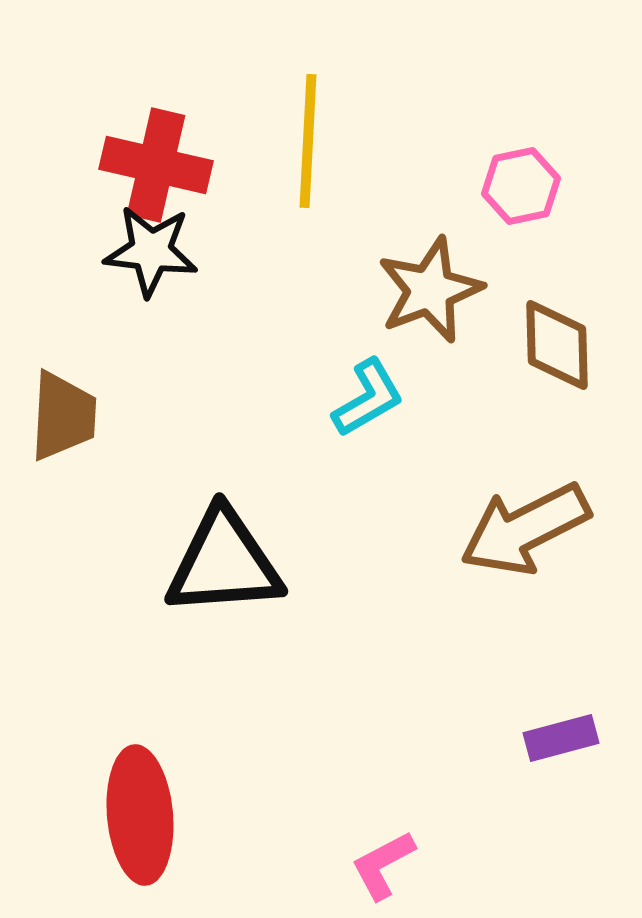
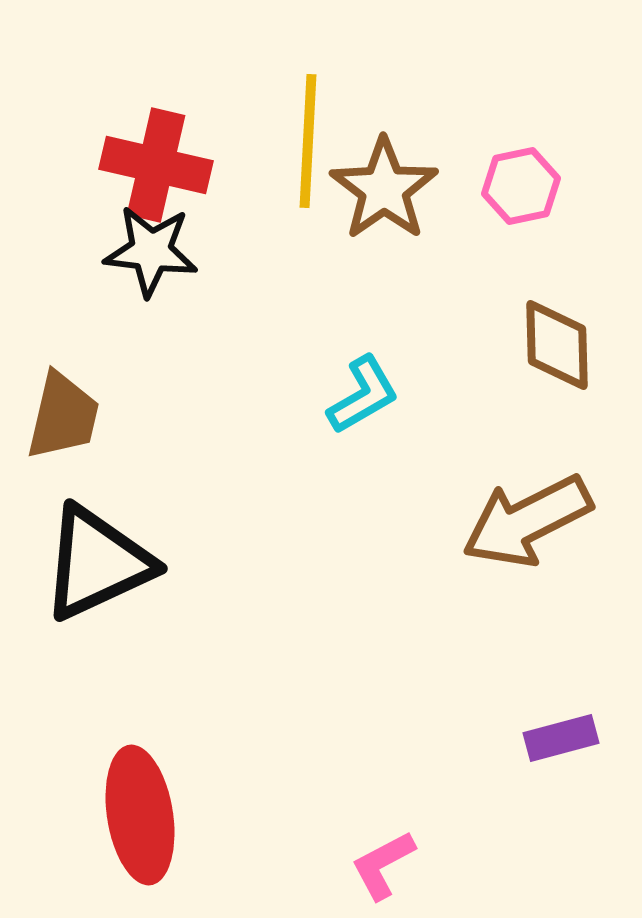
brown star: moved 46 px left, 101 px up; rotated 14 degrees counterclockwise
cyan L-shape: moved 5 px left, 3 px up
brown trapezoid: rotated 10 degrees clockwise
brown arrow: moved 2 px right, 8 px up
black triangle: moved 127 px left; rotated 21 degrees counterclockwise
red ellipse: rotated 4 degrees counterclockwise
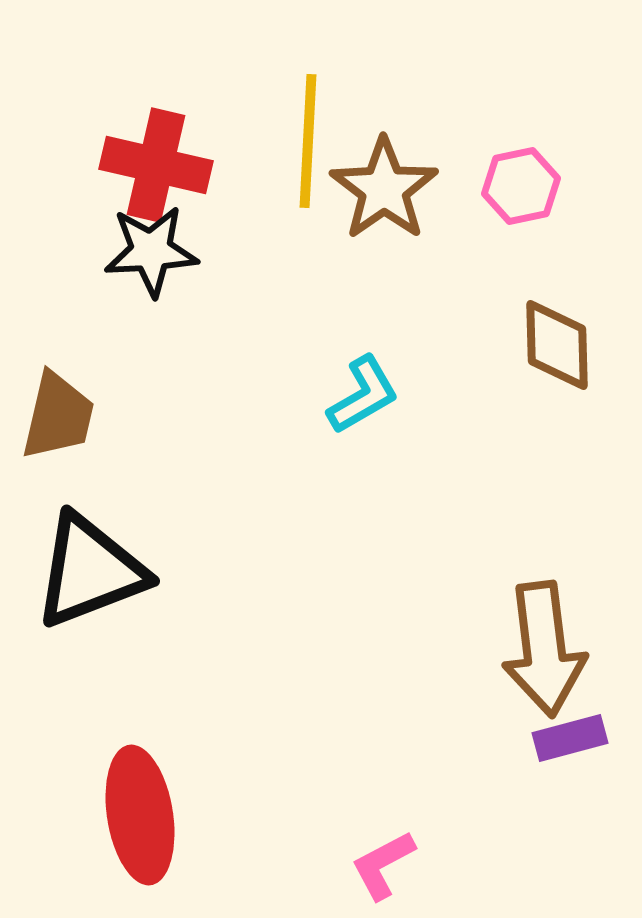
black star: rotated 10 degrees counterclockwise
brown trapezoid: moved 5 px left
brown arrow: moved 17 px right, 128 px down; rotated 70 degrees counterclockwise
black triangle: moved 7 px left, 8 px down; rotated 4 degrees clockwise
purple rectangle: moved 9 px right
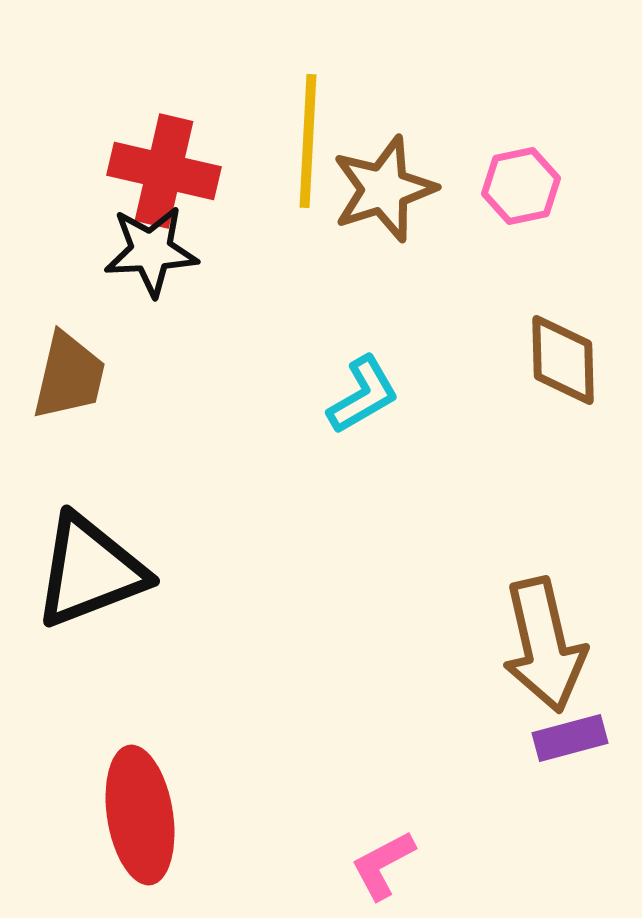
red cross: moved 8 px right, 6 px down
brown star: rotated 17 degrees clockwise
brown diamond: moved 6 px right, 15 px down
brown trapezoid: moved 11 px right, 40 px up
brown arrow: moved 4 px up; rotated 6 degrees counterclockwise
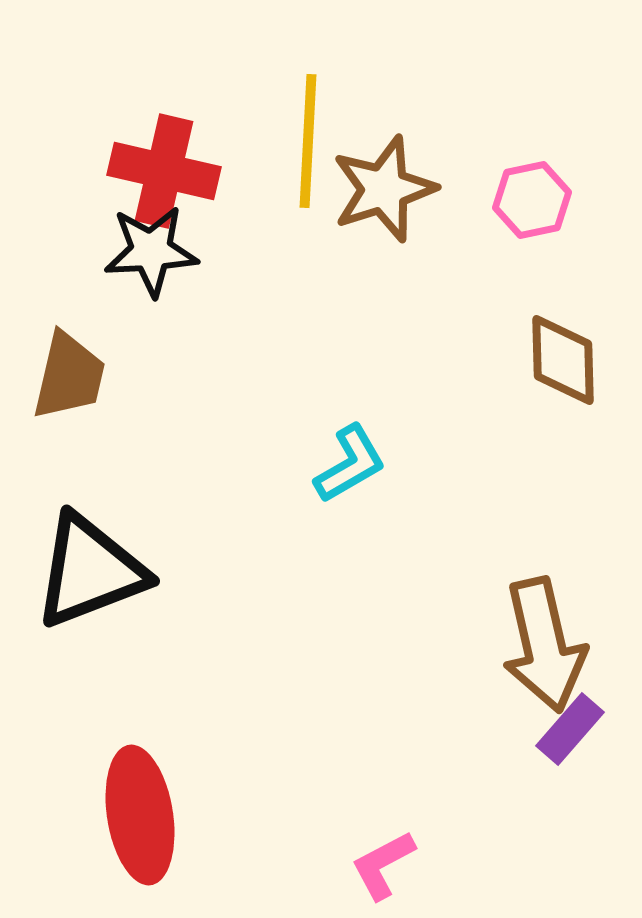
pink hexagon: moved 11 px right, 14 px down
cyan L-shape: moved 13 px left, 69 px down
purple rectangle: moved 9 px up; rotated 34 degrees counterclockwise
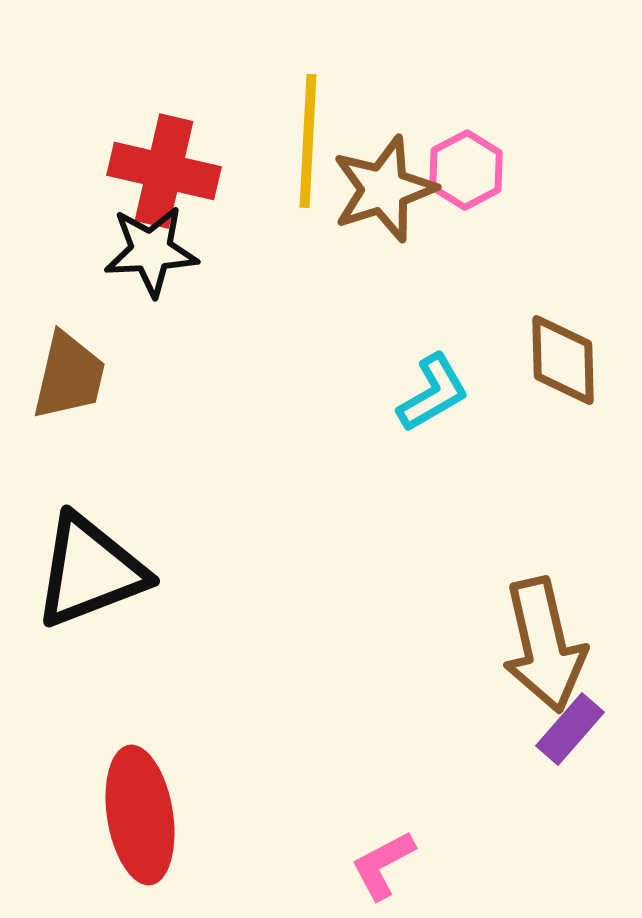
pink hexagon: moved 66 px left, 30 px up; rotated 16 degrees counterclockwise
cyan L-shape: moved 83 px right, 71 px up
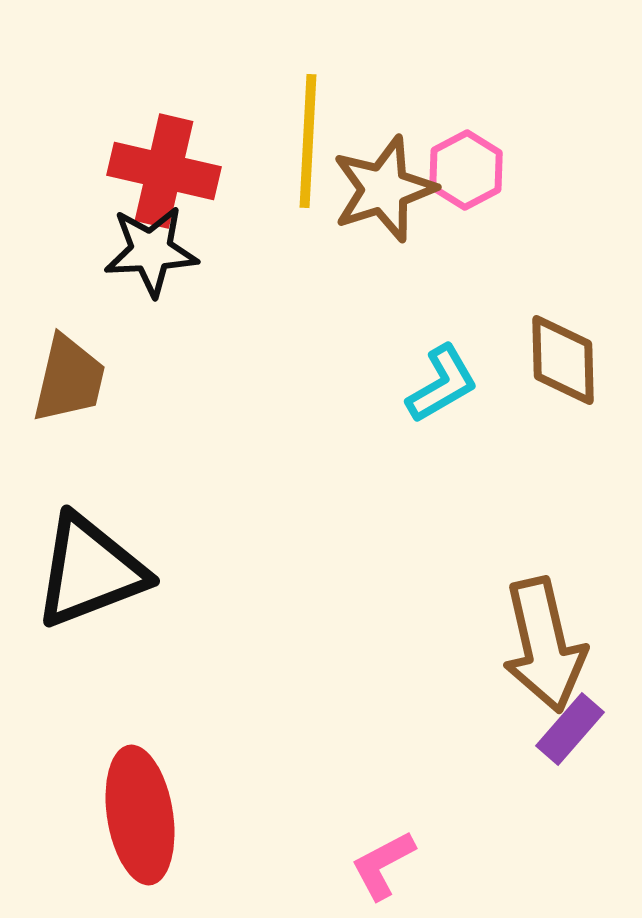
brown trapezoid: moved 3 px down
cyan L-shape: moved 9 px right, 9 px up
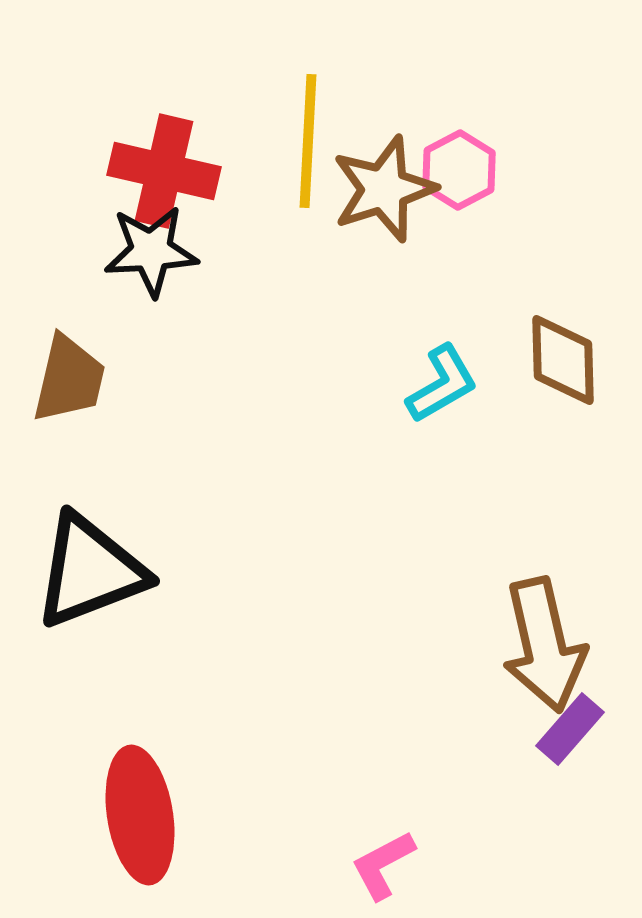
pink hexagon: moved 7 px left
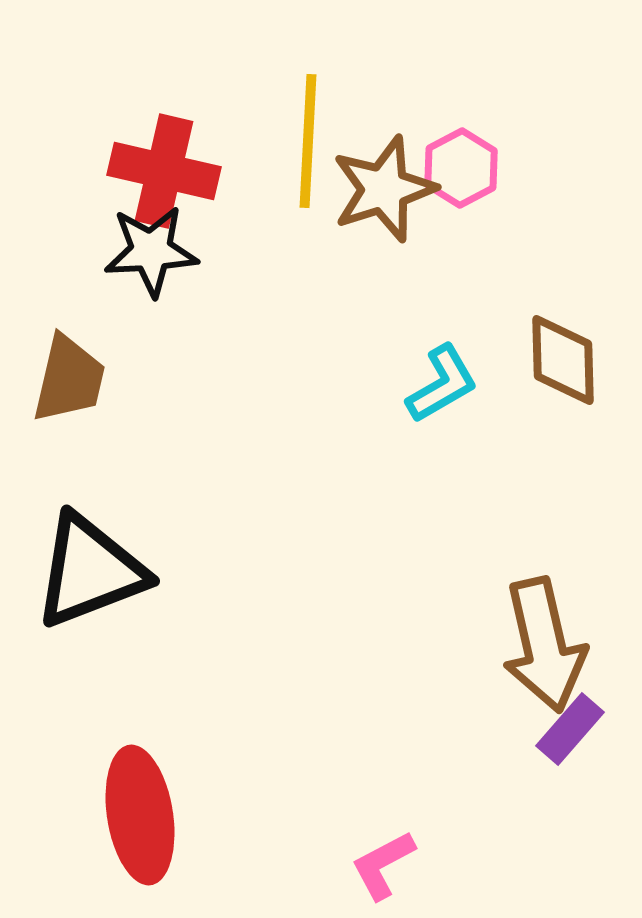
pink hexagon: moved 2 px right, 2 px up
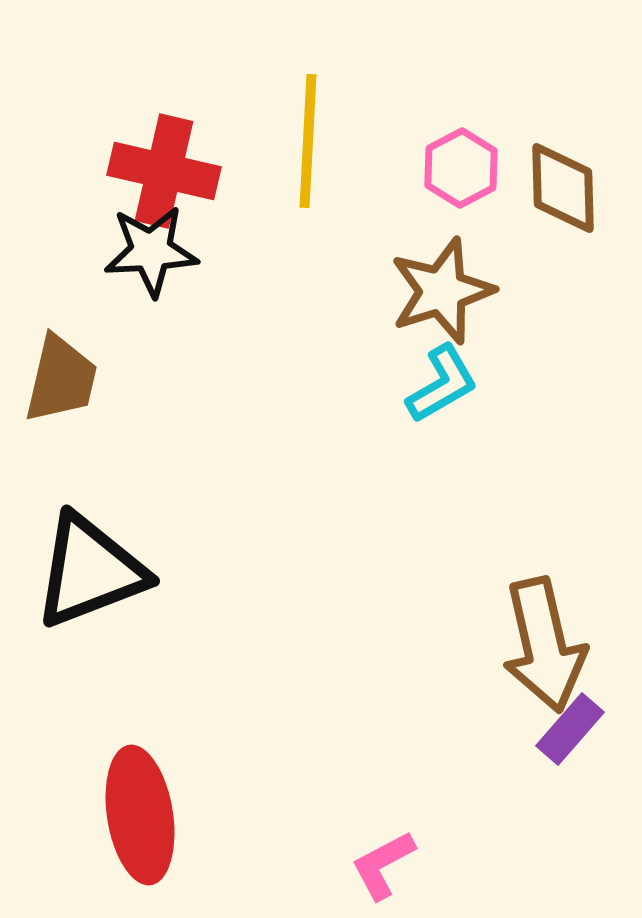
brown star: moved 58 px right, 102 px down
brown diamond: moved 172 px up
brown trapezoid: moved 8 px left
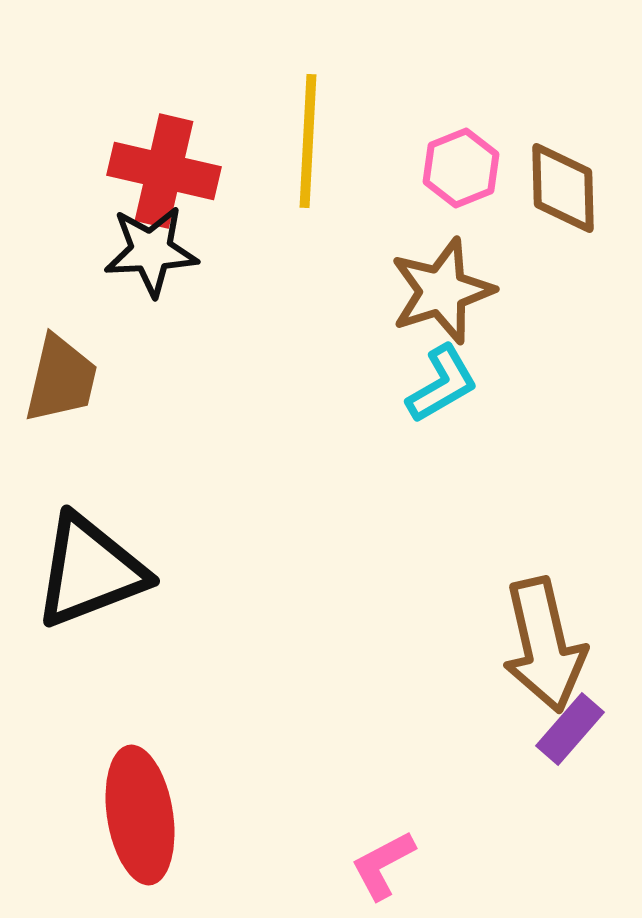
pink hexagon: rotated 6 degrees clockwise
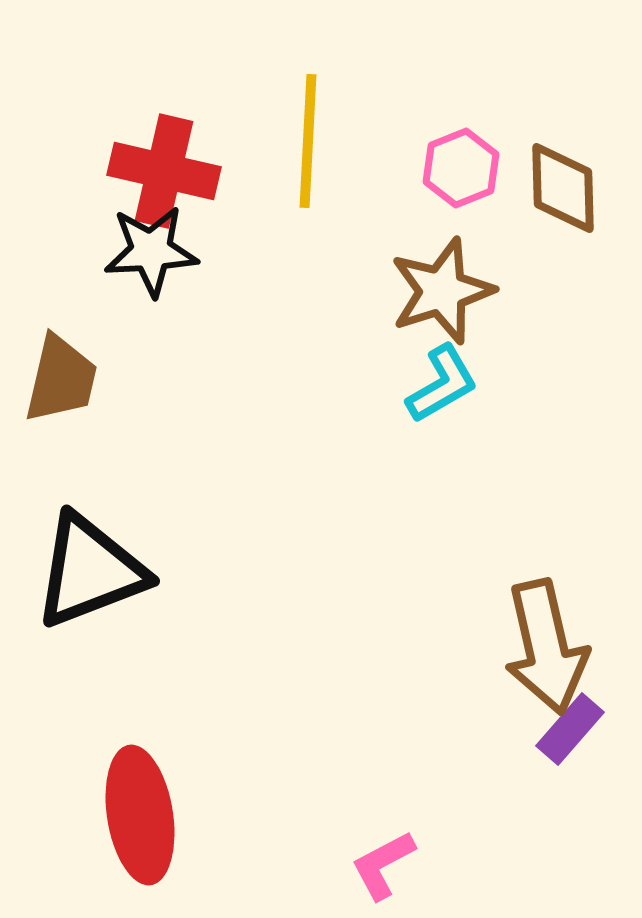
brown arrow: moved 2 px right, 2 px down
